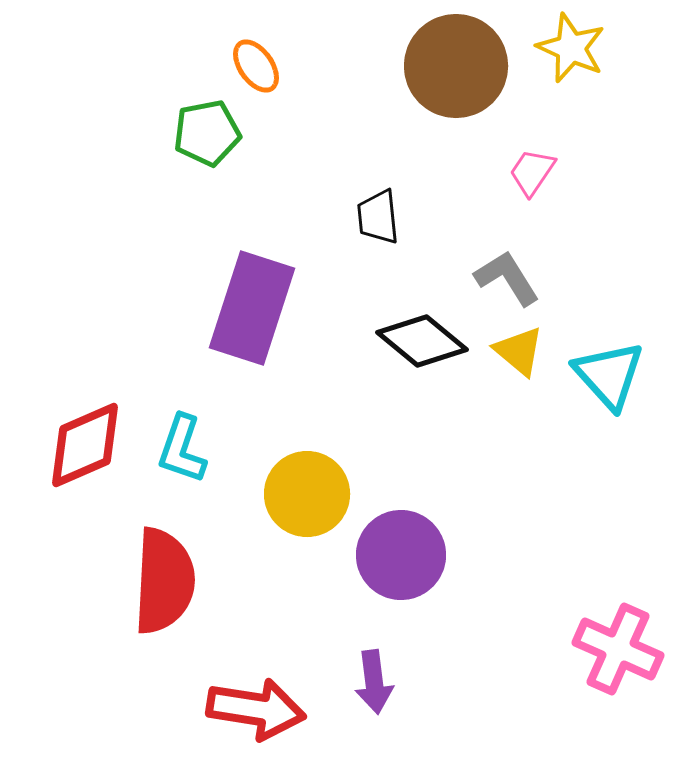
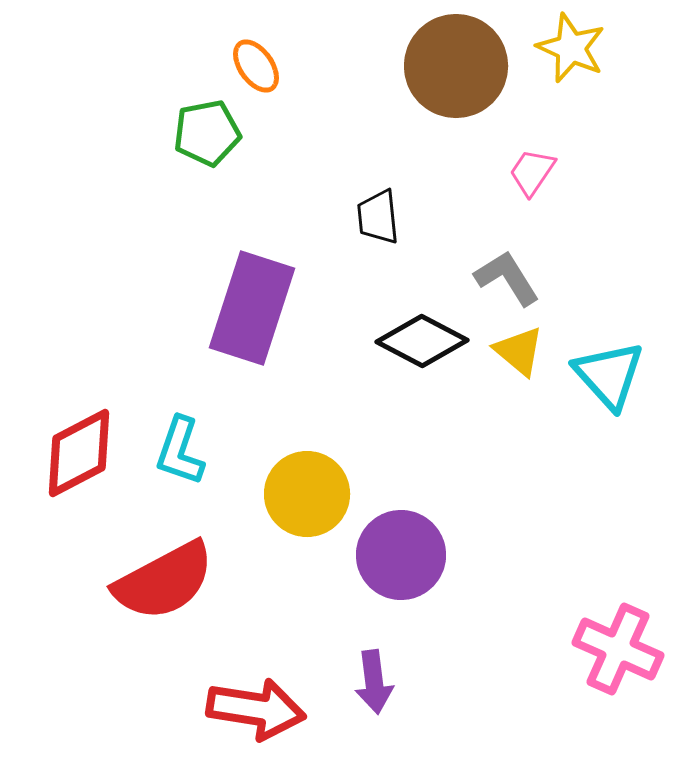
black diamond: rotated 12 degrees counterclockwise
red diamond: moved 6 px left, 8 px down; rotated 4 degrees counterclockwise
cyan L-shape: moved 2 px left, 2 px down
red semicircle: rotated 59 degrees clockwise
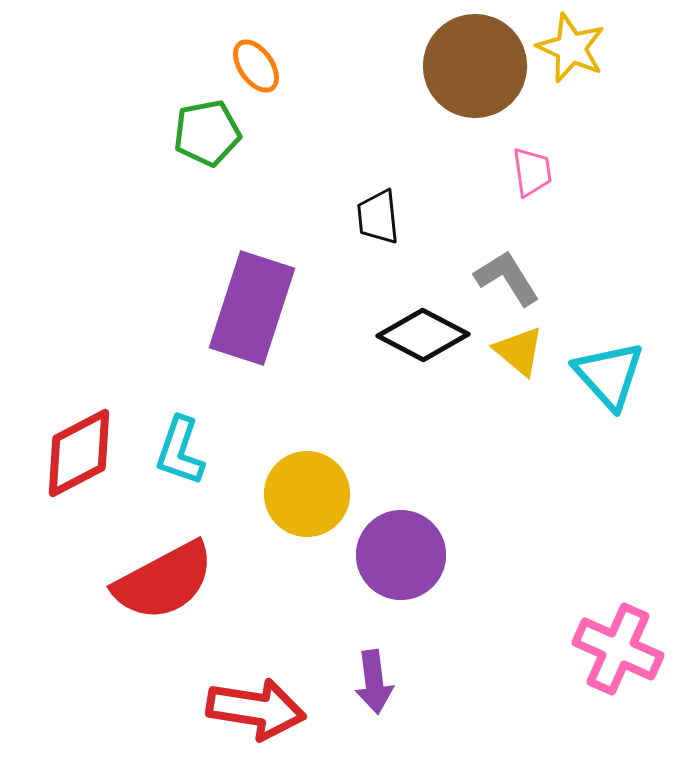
brown circle: moved 19 px right
pink trapezoid: rotated 138 degrees clockwise
black diamond: moved 1 px right, 6 px up
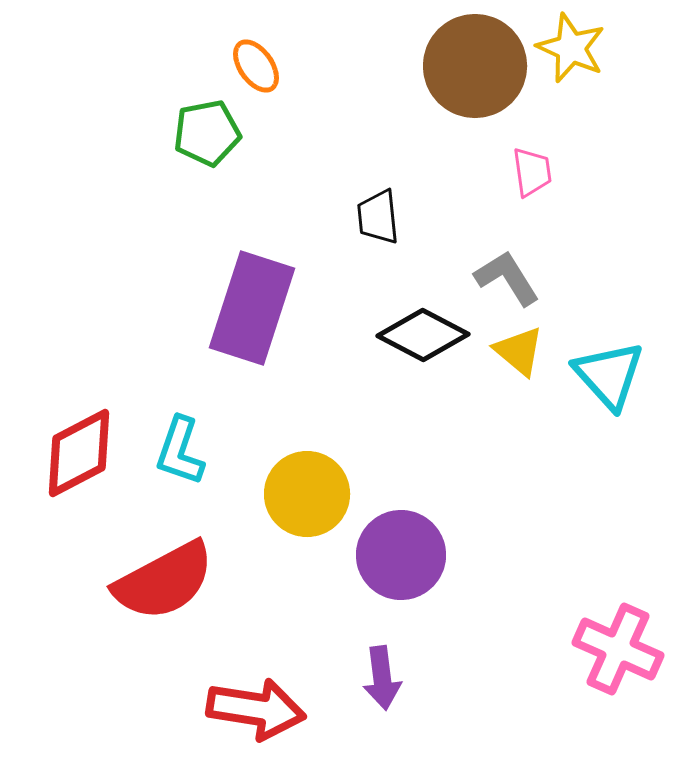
purple arrow: moved 8 px right, 4 px up
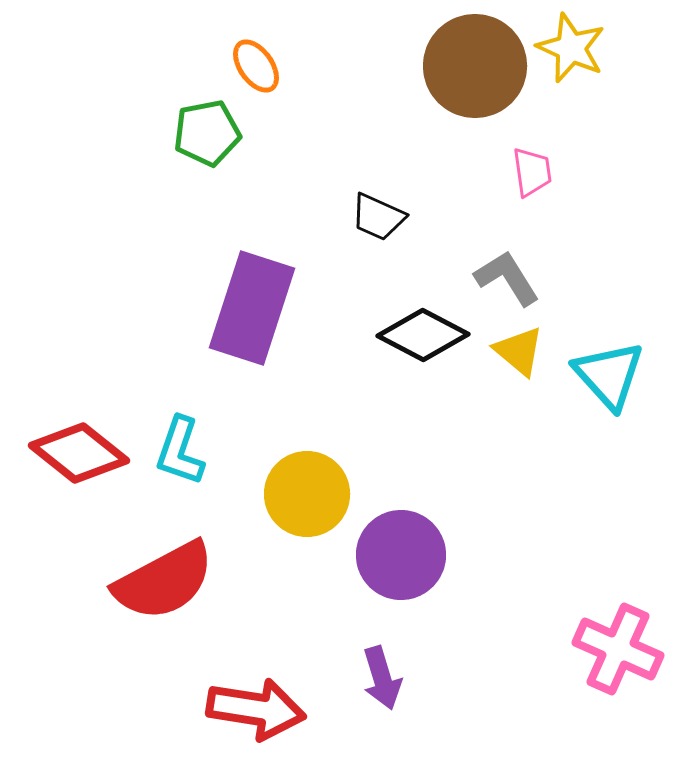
black trapezoid: rotated 60 degrees counterclockwise
red diamond: rotated 66 degrees clockwise
purple arrow: rotated 10 degrees counterclockwise
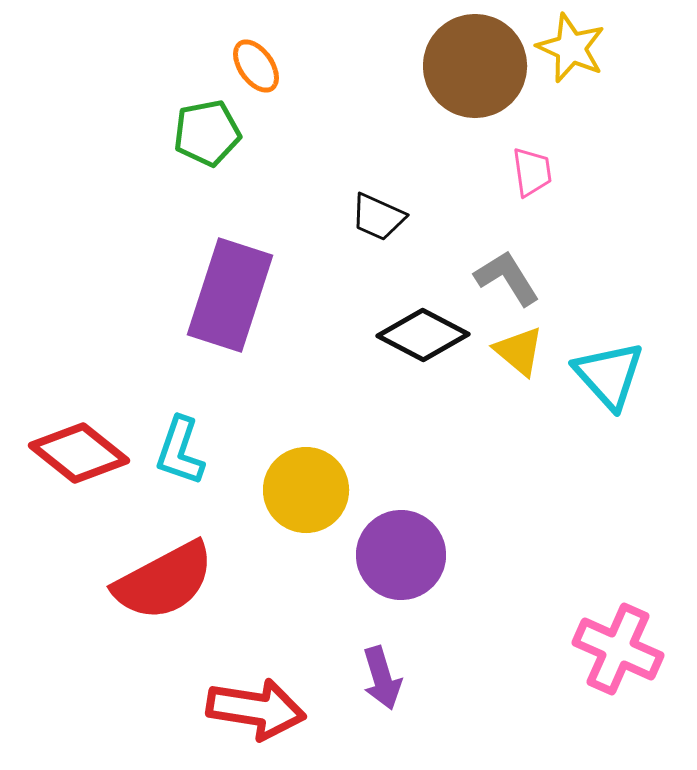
purple rectangle: moved 22 px left, 13 px up
yellow circle: moved 1 px left, 4 px up
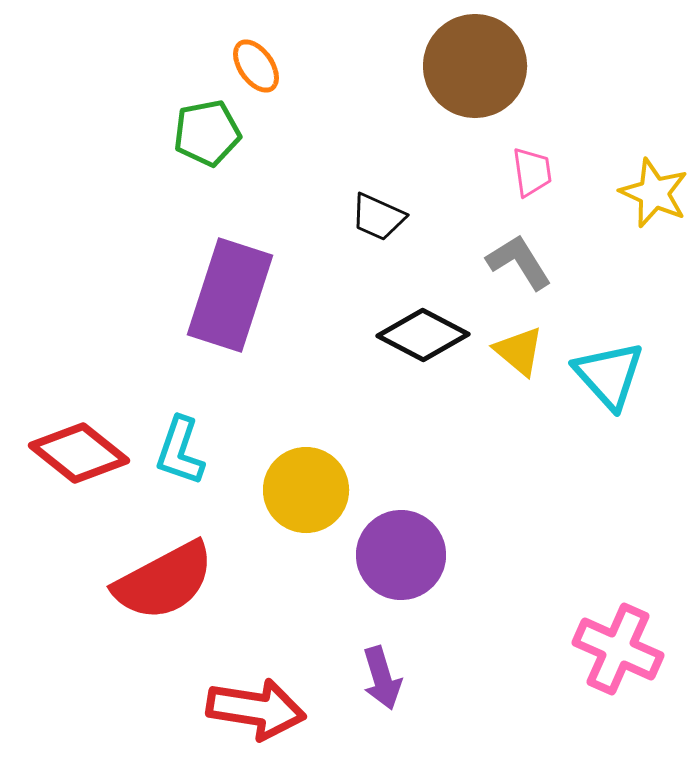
yellow star: moved 83 px right, 145 px down
gray L-shape: moved 12 px right, 16 px up
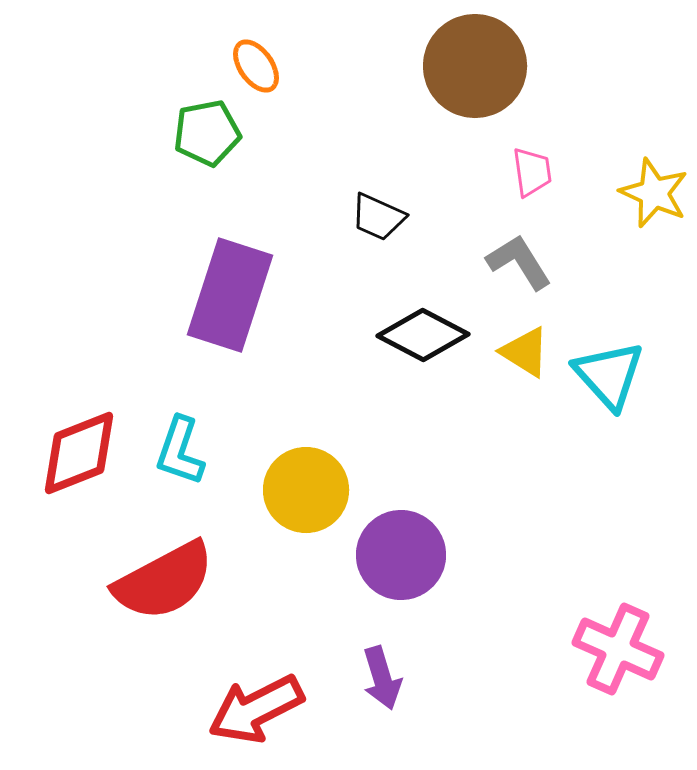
yellow triangle: moved 6 px right, 1 px down; rotated 8 degrees counterclockwise
red diamond: rotated 60 degrees counterclockwise
red arrow: rotated 144 degrees clockwise
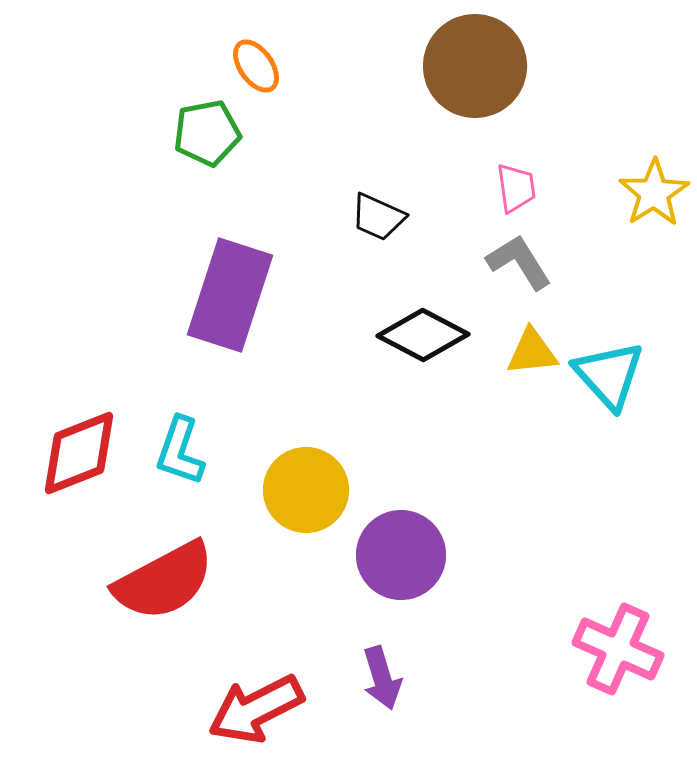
pink trapezoid: moved 16 px left, 16 px down
yellow star: rotated 16 degrees clockwise
yellow triangle: moved 7 px right; rotated 38 degrees counterclockwise
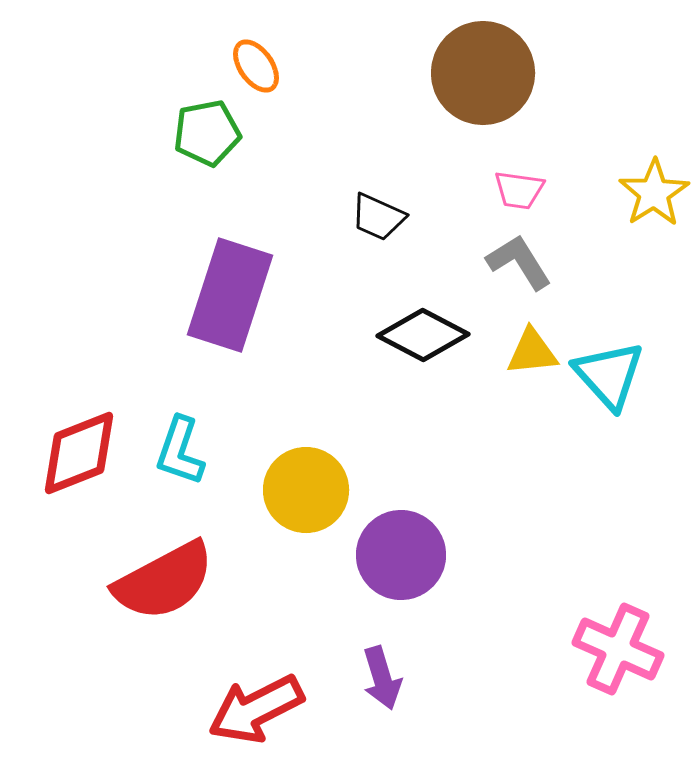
brown circle: moved 8 px right, 7 px down
pink trapezoid: moved 3 px right, 2 px down; rotated 106 degrees clockwise
